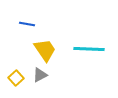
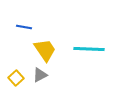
blue line: moved 3 px left, 3 px down
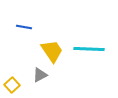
yellow trapezoid: moved 7 px right, 1 px down
yellow square: moved 4 px left, 7 px down
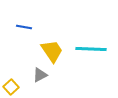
cyan line: moved 2 px right
yellow square: moved 1 px left, 2 px down
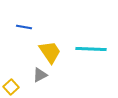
yellow trapezoid: moved 2 px left, 1 px down
